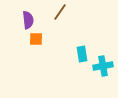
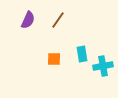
brown line: moved 2 px left, 8 px down
purple semicircle: rotated 30 degrees clockwise
orange square: moved 18 px right, 20 px down
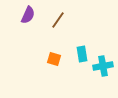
purple semicircle: moved 5 px up
orange square: rotated 16 degrees clockwise
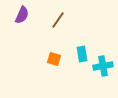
purple semicircle: moved 6 px left
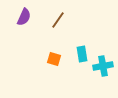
purple semicircle: moved 2 px right, 2 px down
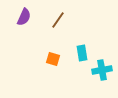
cyan rectangle: moved 1 px up
orange square: moved 1 px left
cyan cross: moved 1 px left, 4 px down
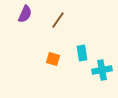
purple semicircle: moved 1 px right, 3 px up
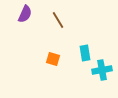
brown line: rotated 66 degrees counterclockwise
cyan rectangle: moved 3 px right
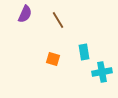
cyan rectangle: moved 1 px left, 1 px up
cyan cross: moved 2 px down
